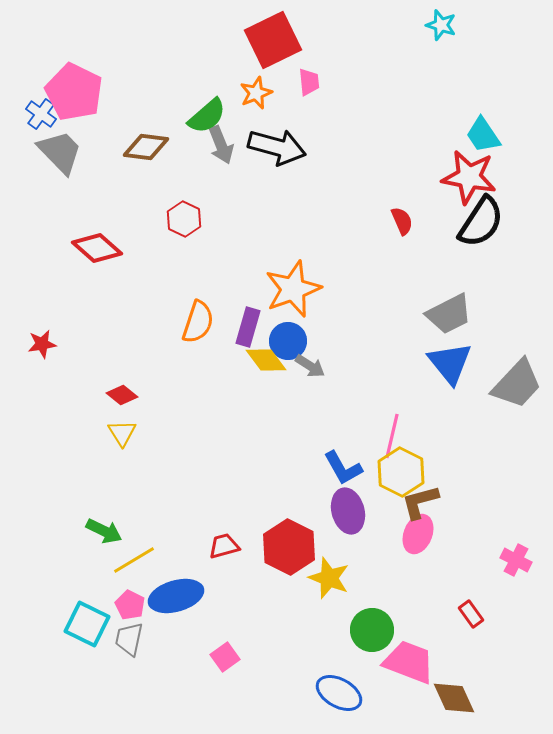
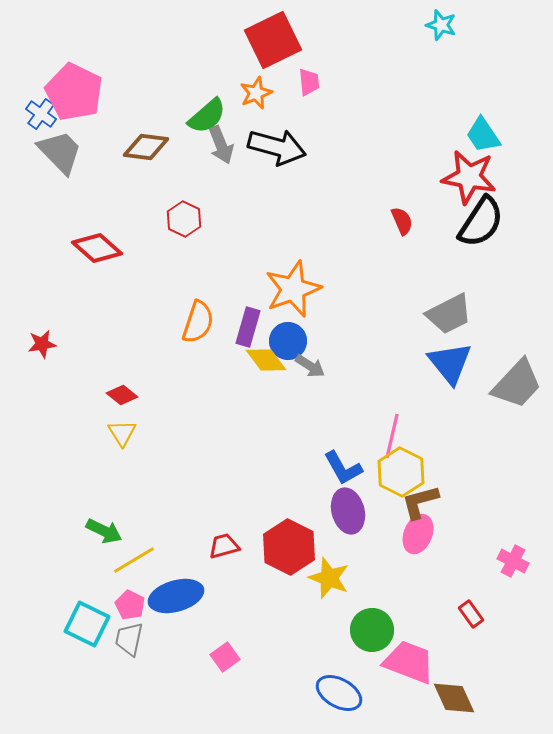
pink cross at (516, 560): moved 3 px left, 1 px down
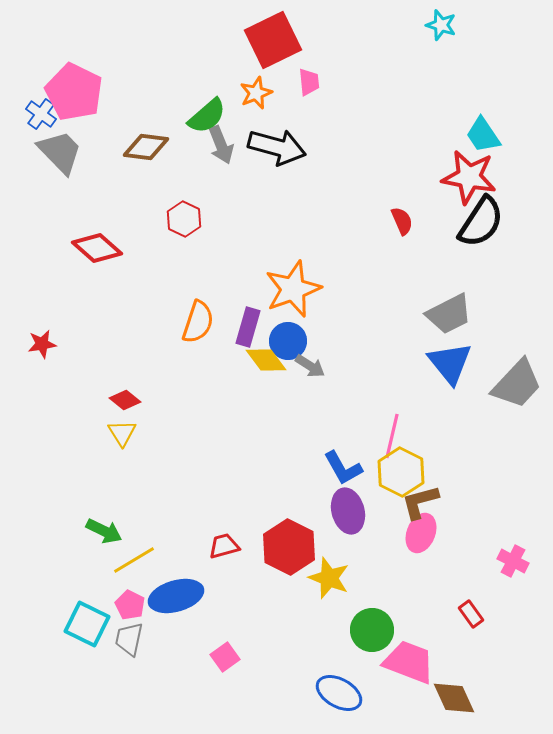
red diamond at (122, 395): moved 3 px right, 5 px down
pink ellipse at (418, 534): moved 3 px right, 1 px up
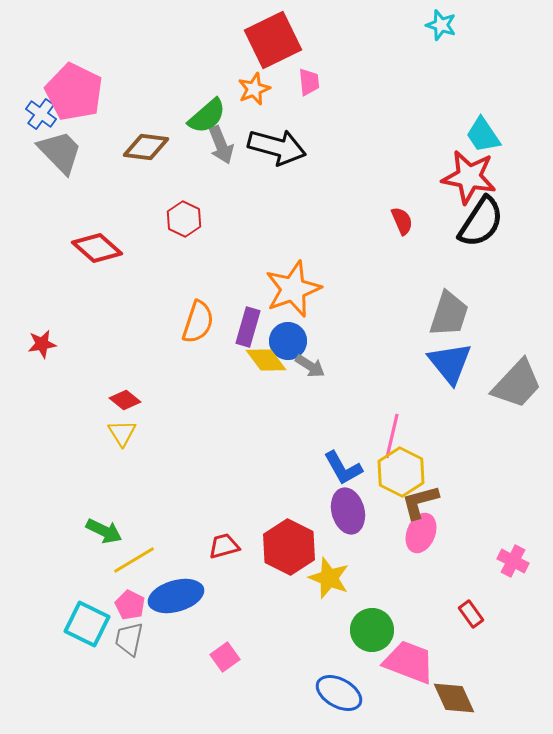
orange star at (256, 93): moved 2 px left, 4 px up
gray trapezoid at (449, 314): rotated 45 degrees counterclockwise
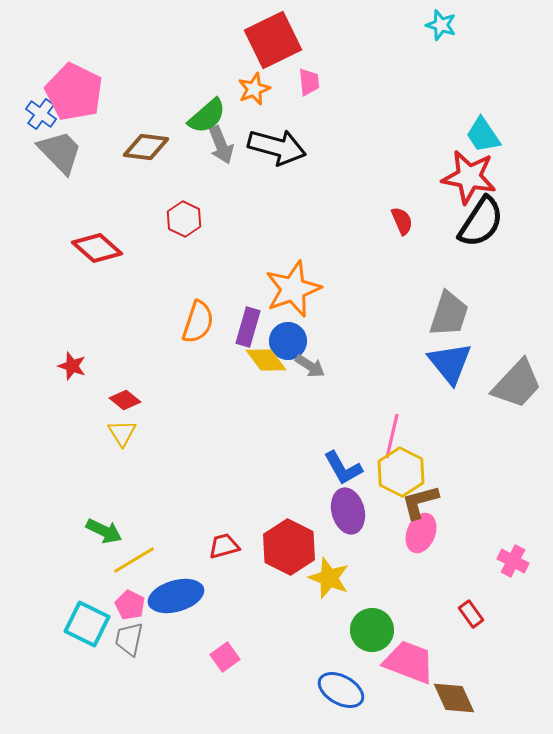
red star at (42, 344): moved 30 px right, 22 px down; rotated 28 degrees clockwise
blue ellipse at (339, 693): moved 2 px right, 3 px up
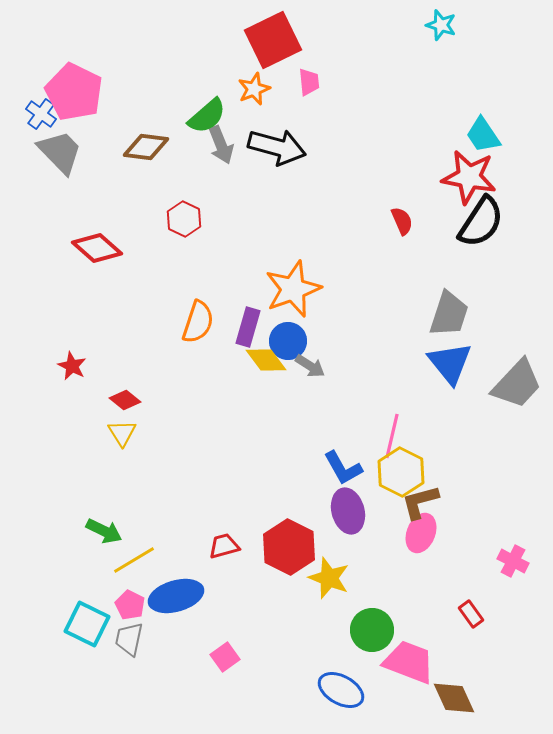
red star at (72, 366): rotated 8 degrees clockwise
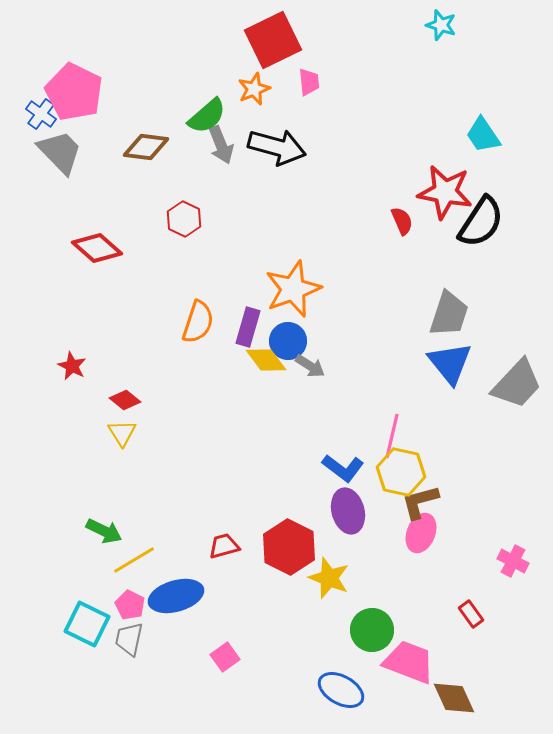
red star at (469, 177): moved 24 px left, 15 px down
blue L-shape at (343, 468): rotated 24 degrees counterclockwise
yellow hexagon at (401, 472): rotated 15 degrees counterclockwise
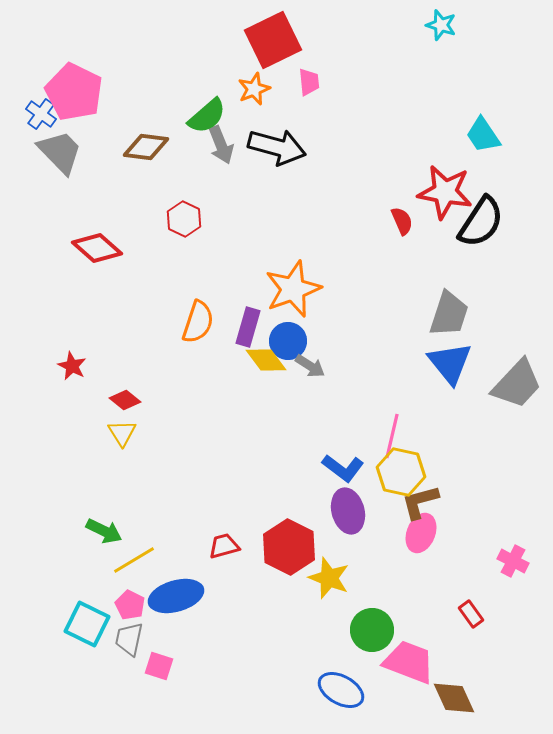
pink square at (225, 657): moved 66 px left, 9 px down; rotated 36 degrees counterclockwise
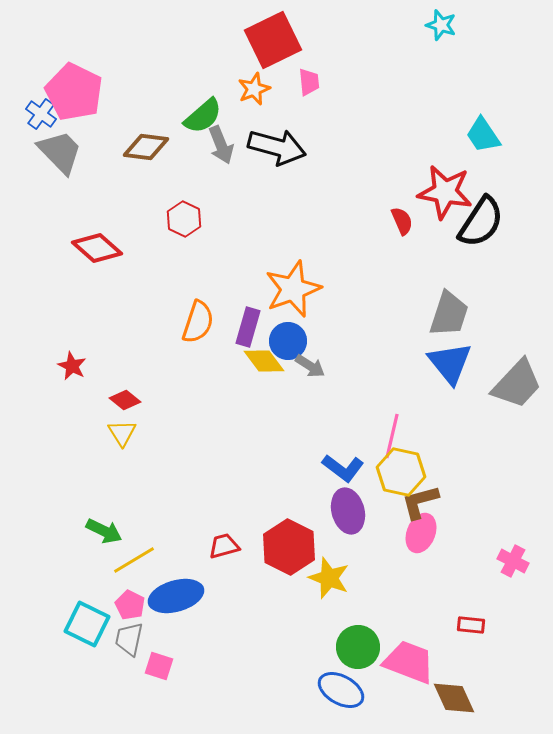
green semicircle at (207, 116): moved 4 px left
yellow diamond at (266, 360): moved 2 px left, 1 px down
red rectangle at (471, 614): moved 11 px down; rotated 48 degrees counterclockwise
green circle at (372, 630): moved 14 px left, 17 px down
